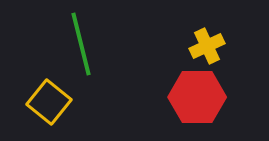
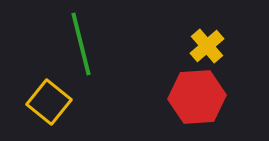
yellow cross: rotated 16 degrees counterclockwise
red hexagon: rotated 4 degrees counterclockwise
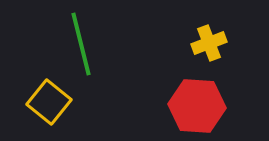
yellow cross: moved 2 px right, 3 px up; rotated 20 degrees clockwise
red hexagon: moved 9 px down; rotated 8 degrees clockwise
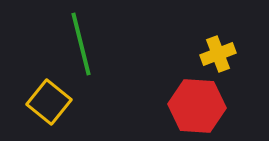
yellow cross: moved 9 px right, 11 px down
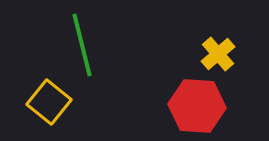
green line: moved 1 px right, 1 px down
yellow cross: rotated 20 degrees counterclockwise
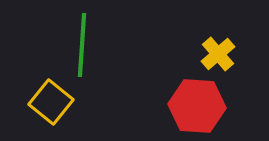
green line: rotated 18 degrees clockwise
yellow square: moved 2 px right
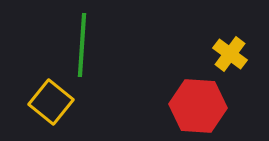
yellow cross: moved 12 px right; rotated 12 degrees counterclockwise
red hexagon: moved 1 px right
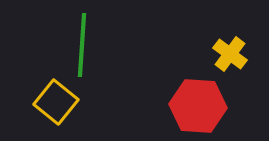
yellow square: moved 5 px right
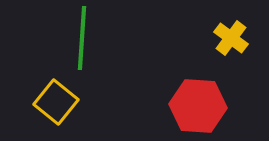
green line: moved 7 px up
yellow cross: moved 1 px right, 16 px up
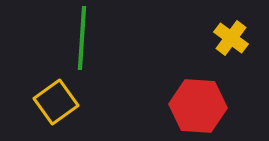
yellow square: rotated 15 degrees clockwise
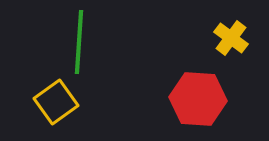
green line: moved 3 px left, 4 px down
red hexagon: moved 7 px up
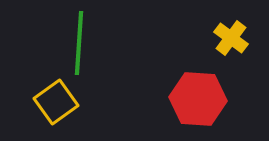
green line: moved 1 px down
